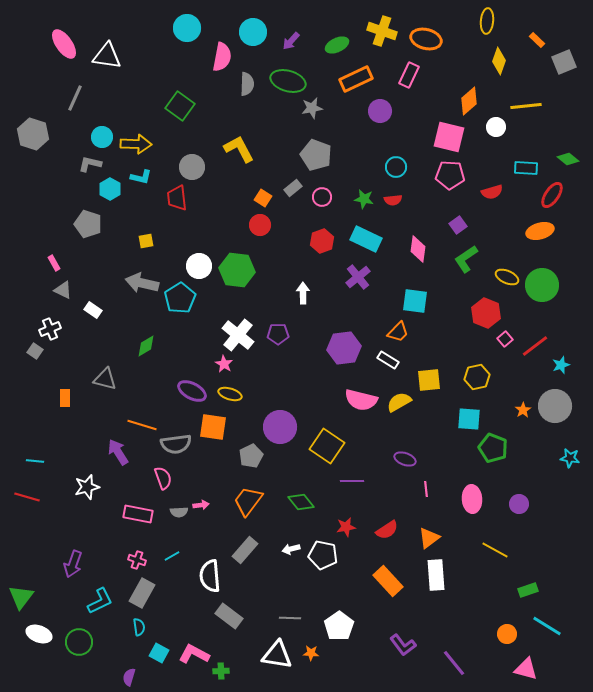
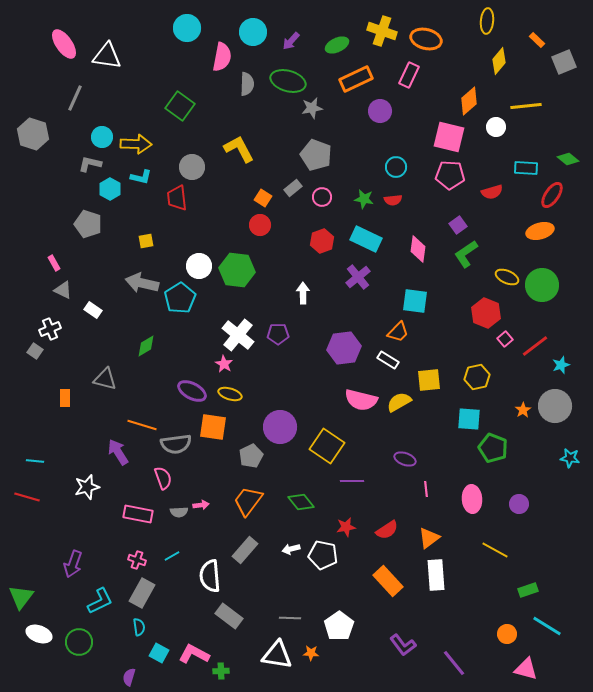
yellow diamond at (499, 61): rotated 20 degrees clockwise
green L-shape at (466, 259): moved 5 px up
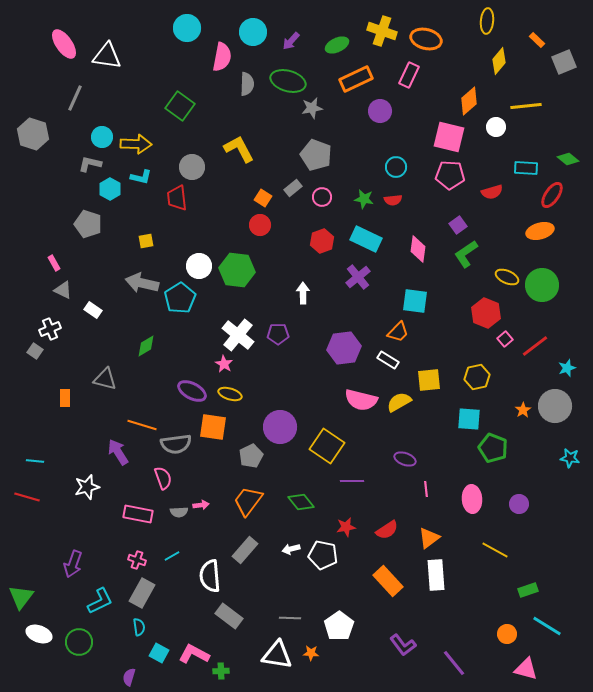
cyan star at (561, 365): moved 6 px right, 3 px down
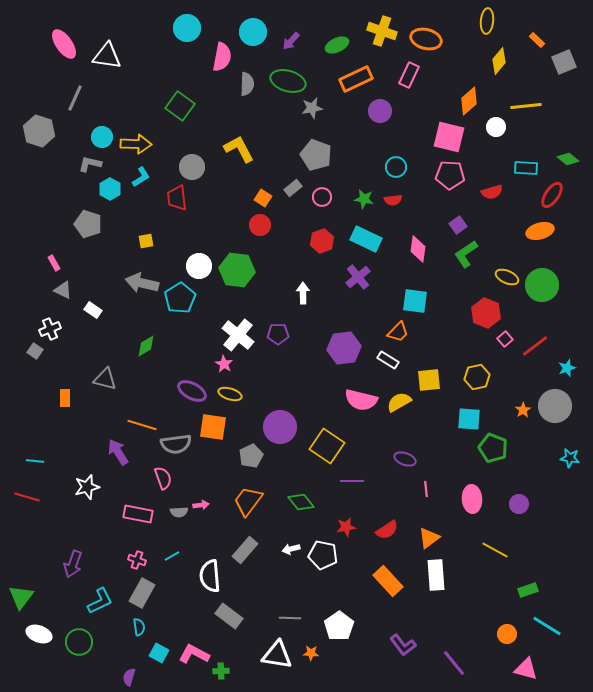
gray hexagon at (33, 134): moved 6 px right, 3 px up
cyan L-shape at (141, 177): rotated 45 degrees counterclockwise
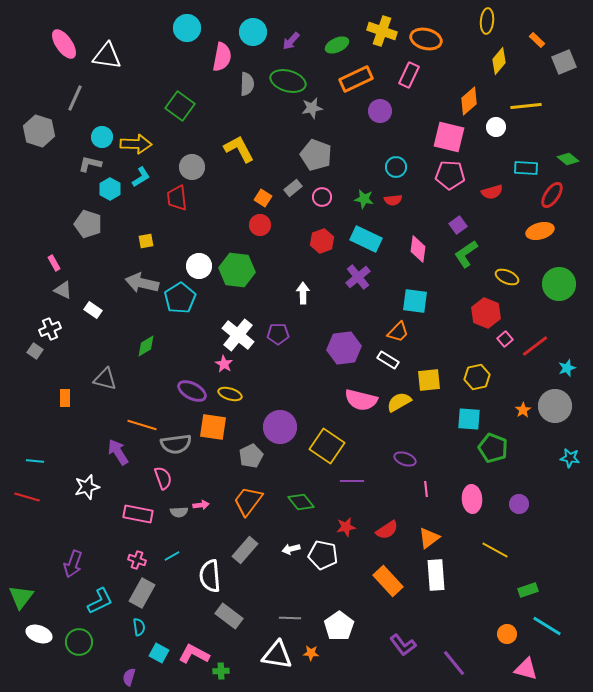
green circle at (542, 285): moved 17 px right, 1 px up
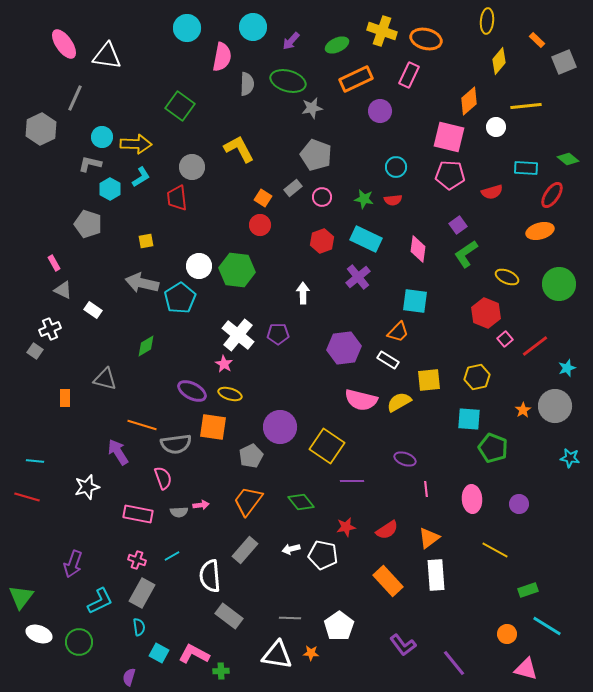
cyan circle at (253, 32): moved 5 px up
gray hexagon at (39, 131): moved 2 px right, 2 px up; rotated 16 degrees clockwise
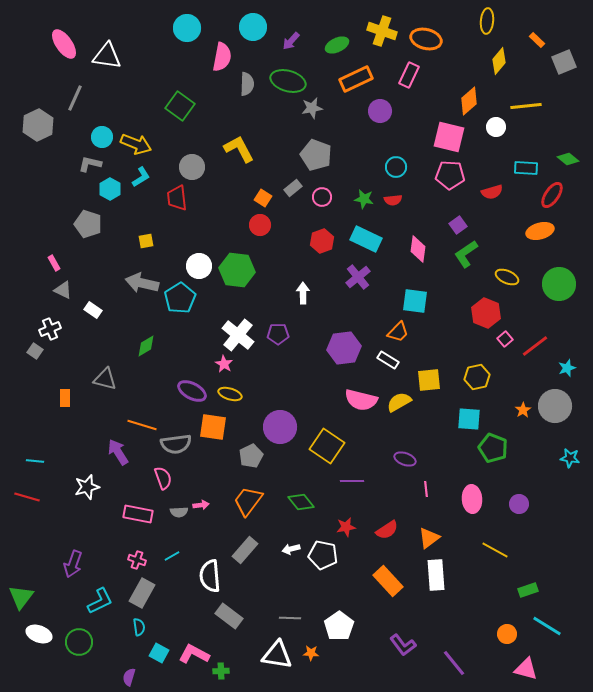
gray hexagon at (41, 129): moved 3 px left, 4 px up
yellow arrow at (136, 144): rotated 20 degrees clockwise
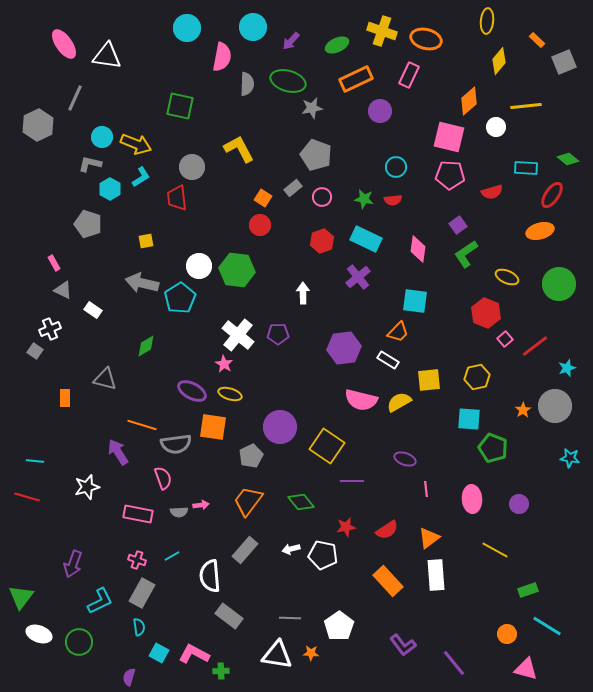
green square at (180, 106): rotated 24 degrees counterclockwise
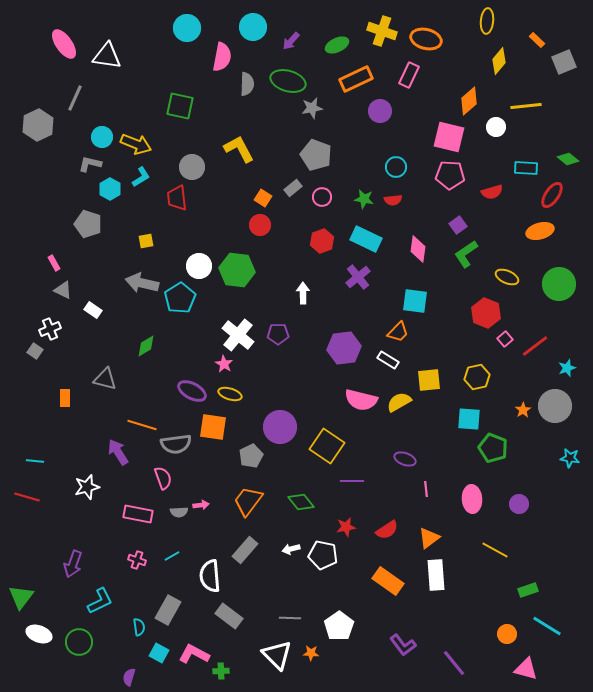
orange rectangle at (388, 581): rotated 12 degrees counterclockwise
gray rectangle at (142, 593): moved 26 px right, 17 px down
white triangle at (277, 655): rotated 36 degrees clockwise
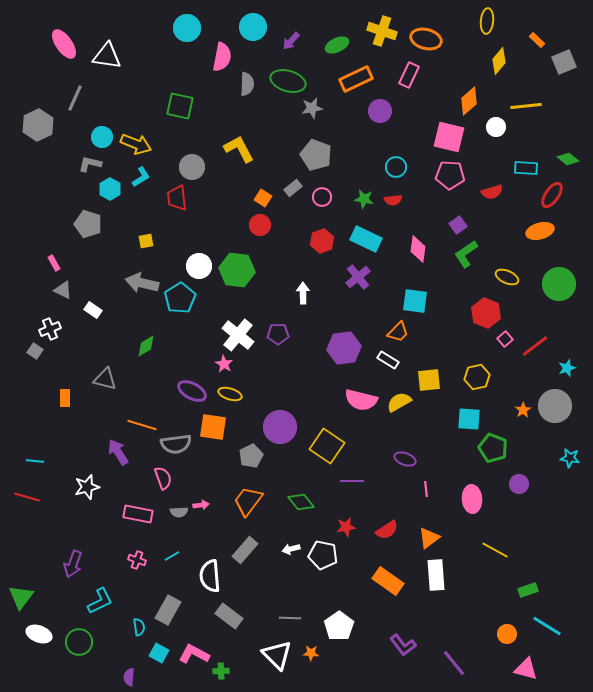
purple circle at (519, 504): moved 20 px up
purple semicircle at (129, 677): rotated 12 degrees counterclockwise
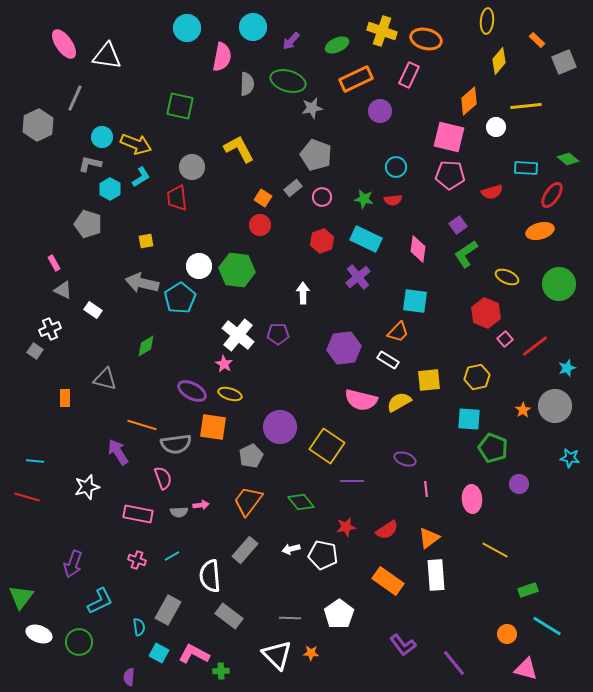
white pentagon at (339, 626): moved 12 px up
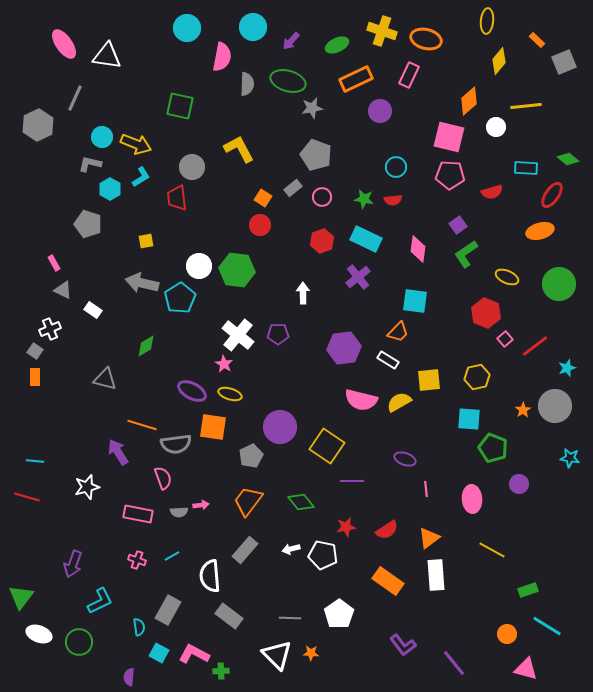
orange rectangle at (65, 398): moved 30 px left, 21 px up
yellow line at (495, 550): moved 3 px left
